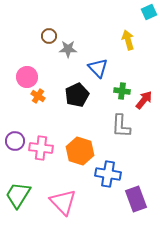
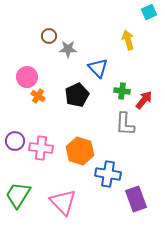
gray L-shape: moved 4 px right, 2 px up
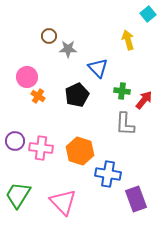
cyan square: moved 1 px left, 2 px down; rotated 14 degrees counterclockwise
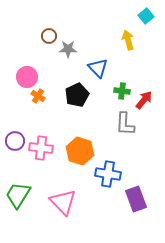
cyan square: moved 2 px left, 2 px down
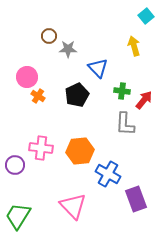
yellow arrow: moved 6 px right, 6 px down
purple circle: moved 24 px down
orange hexagon: rotated 24 degrees counterclockwise
blue cross: rotated 20 degrees clockwise
green trapezoid: moved 21 px down
pink triangle: moved 10 px right, 4 px down
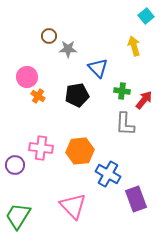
black pentagon: rotated 15 degrees clockwise
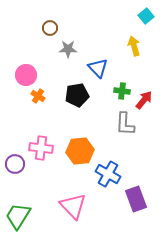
brown circle: moved 1 px right, 8 px up
pink circle: moved 1 px left, 2 px up
purple circle: moved 1 px up
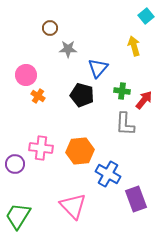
blue triangle: rotated 25 degrees clockwise
black pentagon: moved 5 px right; rotated 25 degrees clockwise
